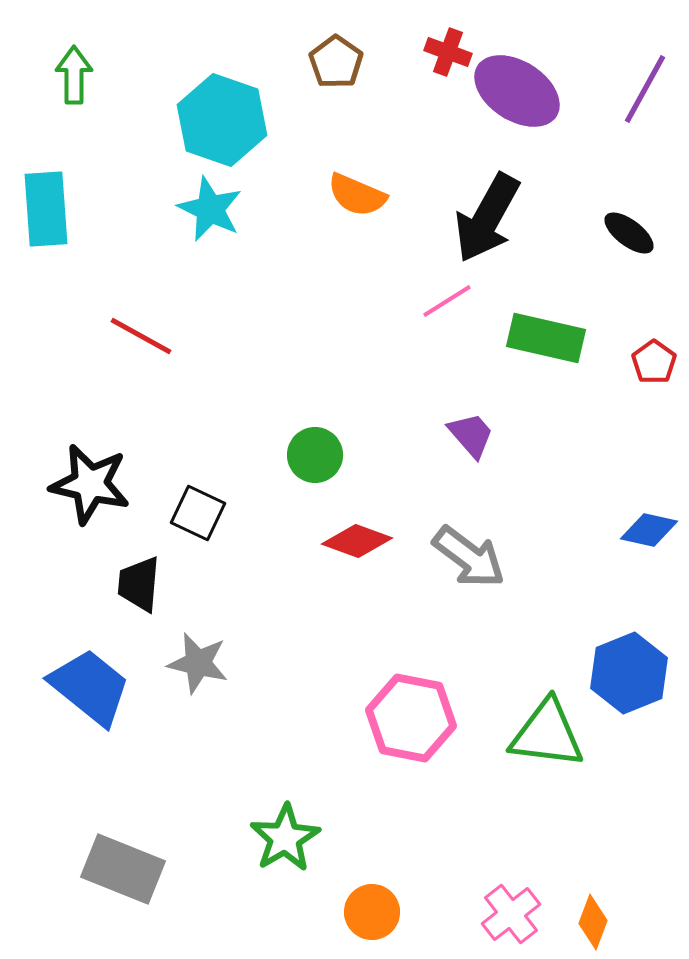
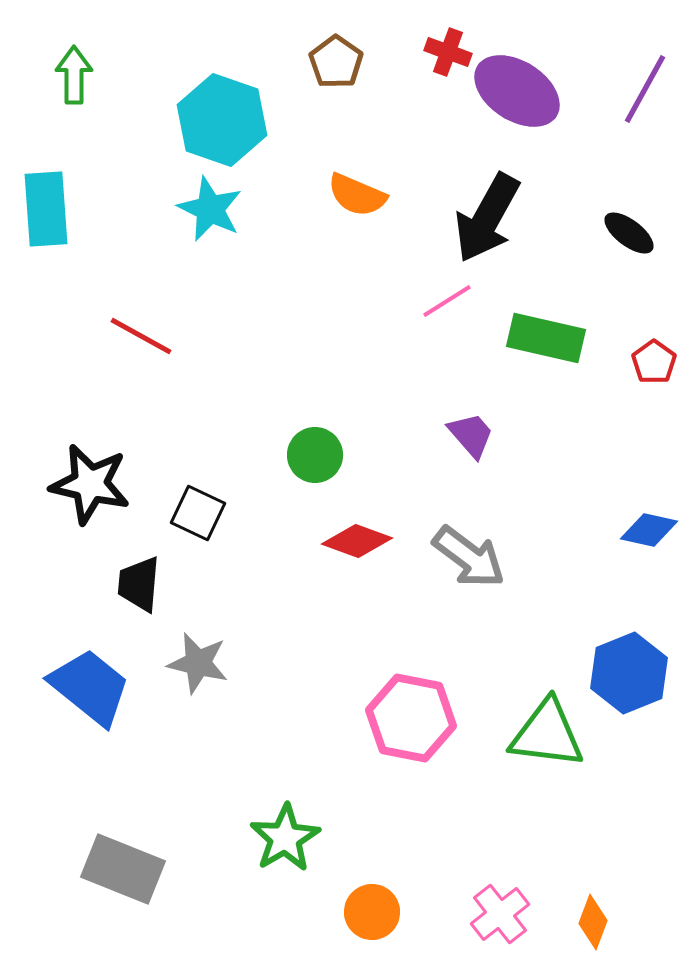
pink cross: moved 11 px left
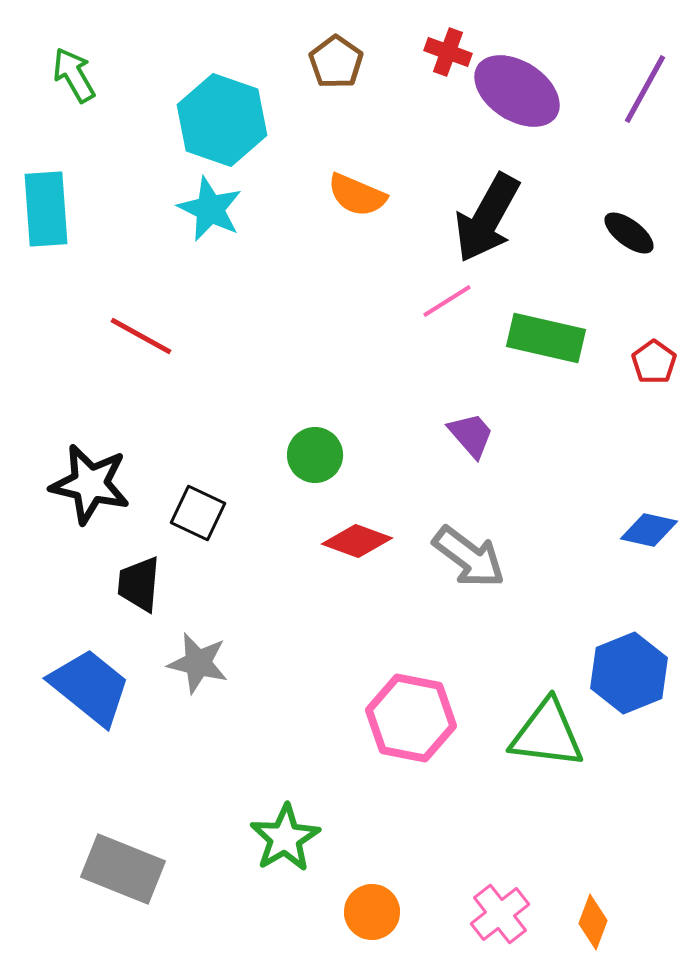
green arrow: rotated 30 degrees counterclockwise
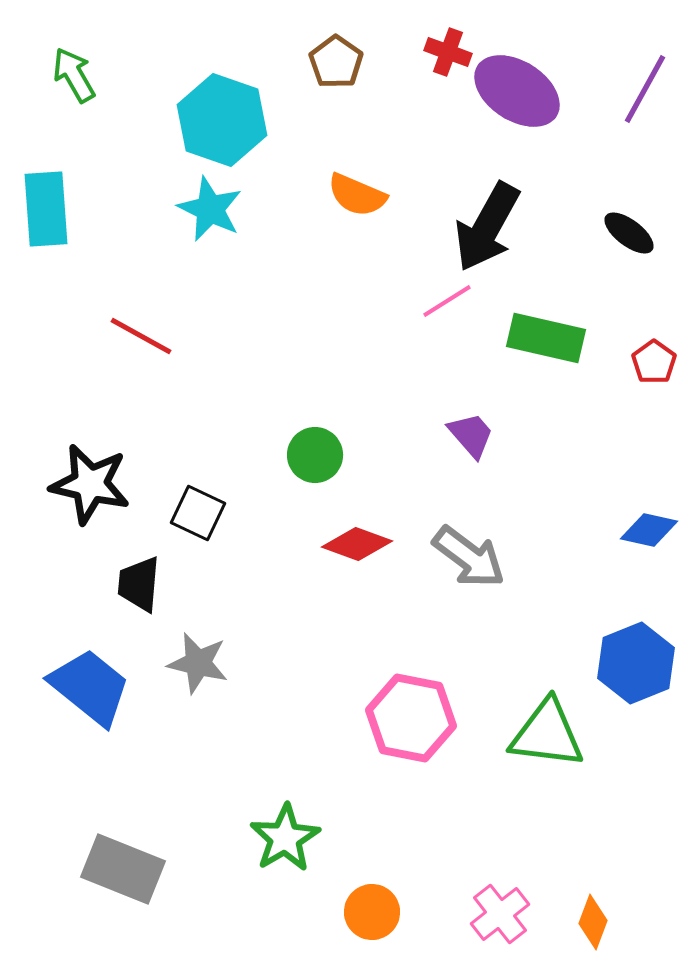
black arrow: moved 9 px down
red diamond: moved 3 px down
blue hexagon: moved 7 px right, 10 px up
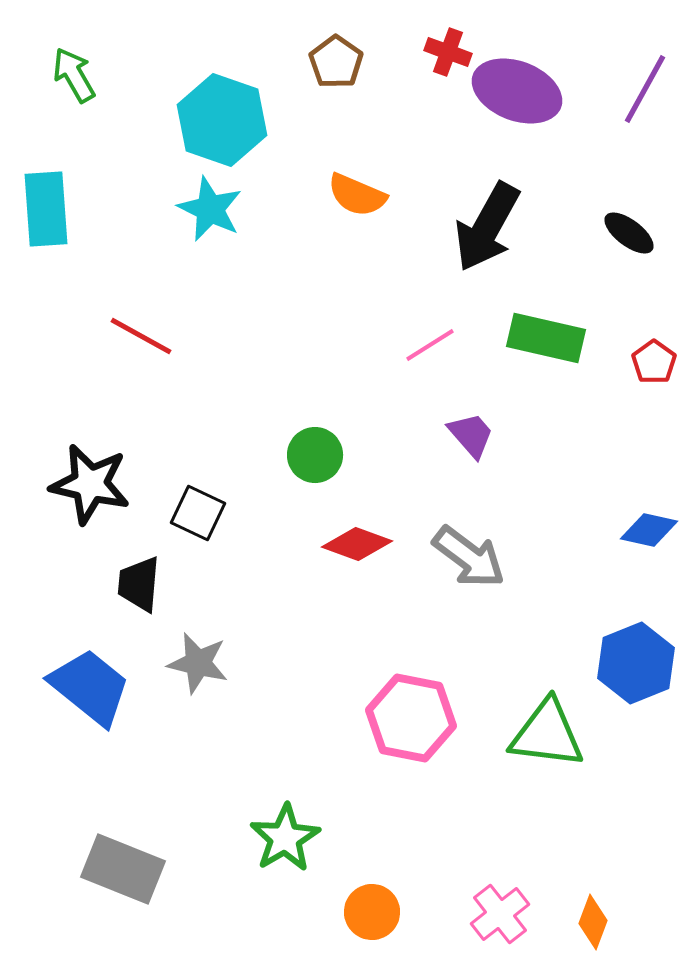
purple ellipse: rotated 12 degrees counterclockwise
pink line: moved 17 px left, 44 px down
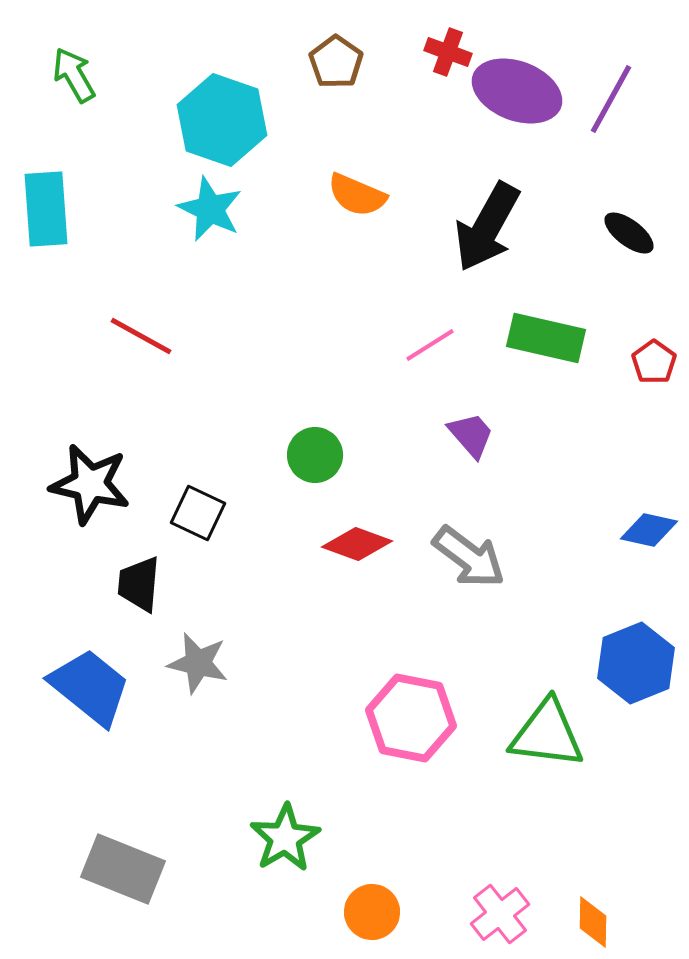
purple line: moved 34 px left, 10 px down
orange diamond: rotated 20 degrees counterclockwise
